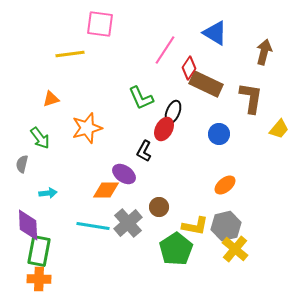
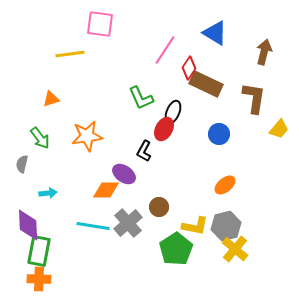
brown L-shape: moved 3 px right
orange star: moved 8 px down; rotated 8 degrees clockwise
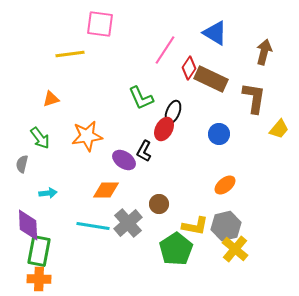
brown rectangle: moved 5 px right, 5 px up
purple ellipse: moved 14 px up
brown circle: moved 3 px up
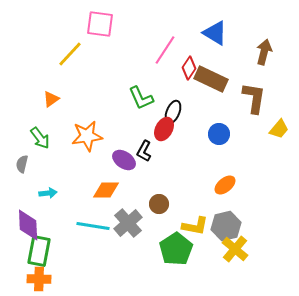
yellow line: rotated 40 degrees counterclockwise
orange triangle: rotated 18 degrees counterclockwise
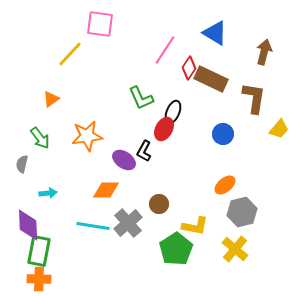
blue circle: moved 4 px right
gray hexagon: moved 16 px right, 14 px up
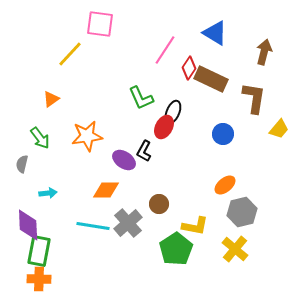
red ellipse: moved 2 px up
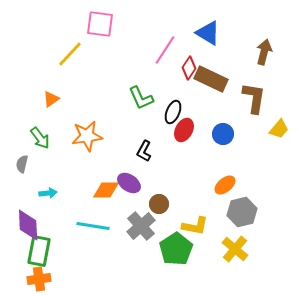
blue triangle: moved 7 px left
red ellipse: moved 20 px right, 3 px down
purple ellipse: moved 5 px right, 23 px down
gray cross: moved 13 px right, 3 px down
orange cross: rotated 10 degrees counterclockwise
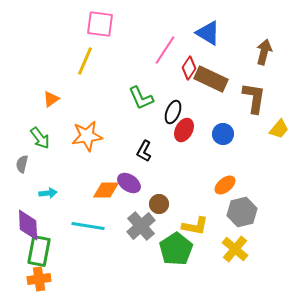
yellow line: moved 15 px right, 7 px down; rotated 20 degrees counterclockwise
cyan line: moved 5 px left
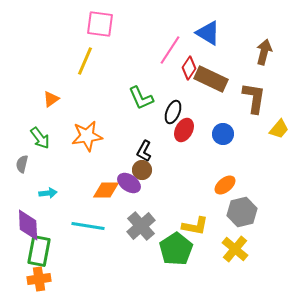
pink line: moved 5 px right
brown circle: moved 17 px left, 34 px up
